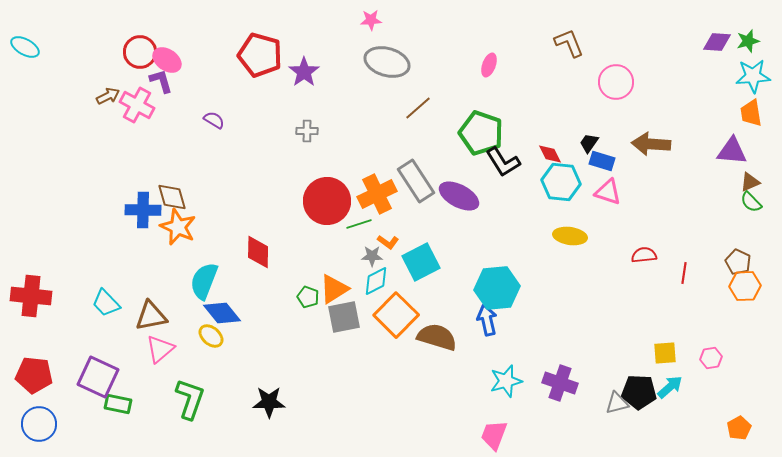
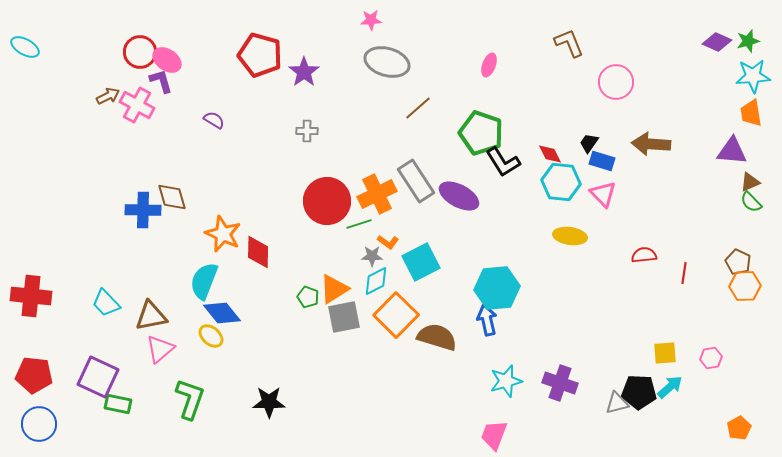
purple diamond at (717, 42): rotated 20 degrees clockwise
pink triangle at (608, 192): moved 5 px left, 2 px down; rotated 28 degrees clockwise
orange star at (178, 227): moved 45 px right, 7 px down
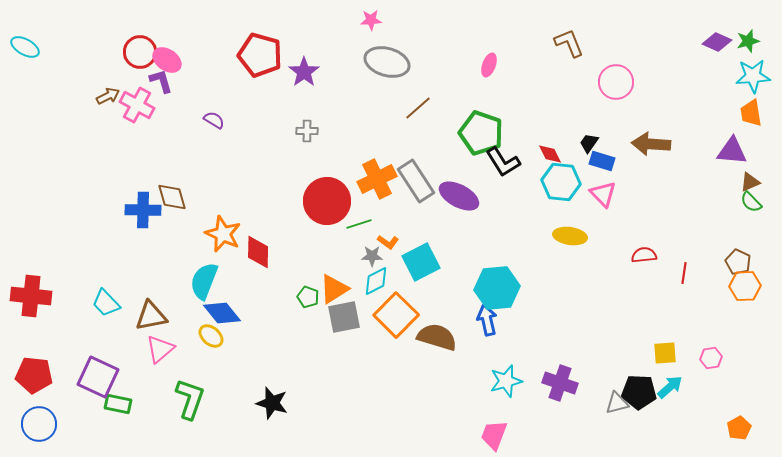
orange cross at (377, 194): moved 15 px up
black star at (269, 402): moved 3 px right, 1 px down; rotated 16 degrees clockwise
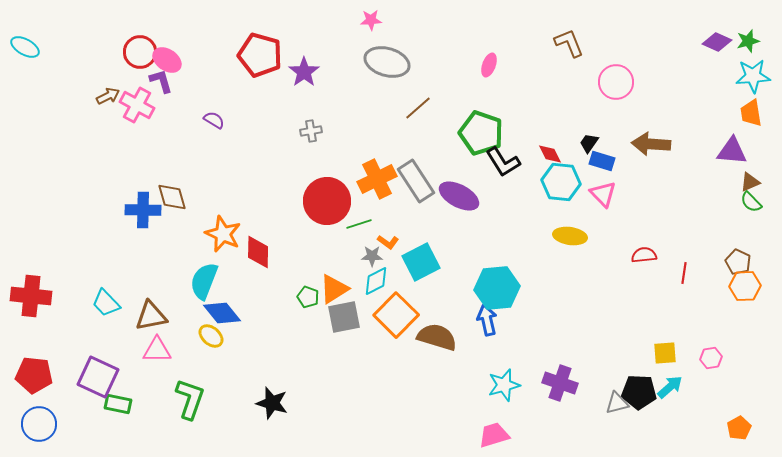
gray cross at (307, 131): moved 4 px right; rotated 10 degrees counterclockwise
pink triangle at (160, 349): moved 3 px left, 1 px down; rotated 40 degrees clockwise
cyan star at (506, 381): moved 2 px left, 4 px down
pink trapezoid at (494, 435): rotated 52 degrees clockwise
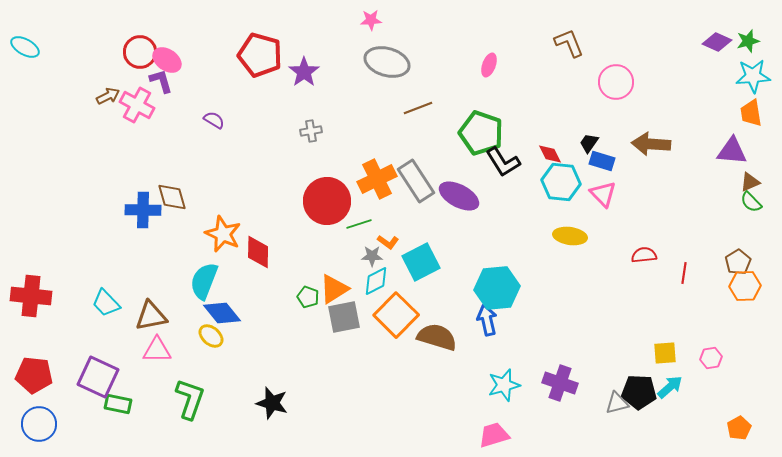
brown line at (418, 108): rotated 20 degrees clockwise
brown pentagon at (738, 262): rotated 15 degrees clockwise
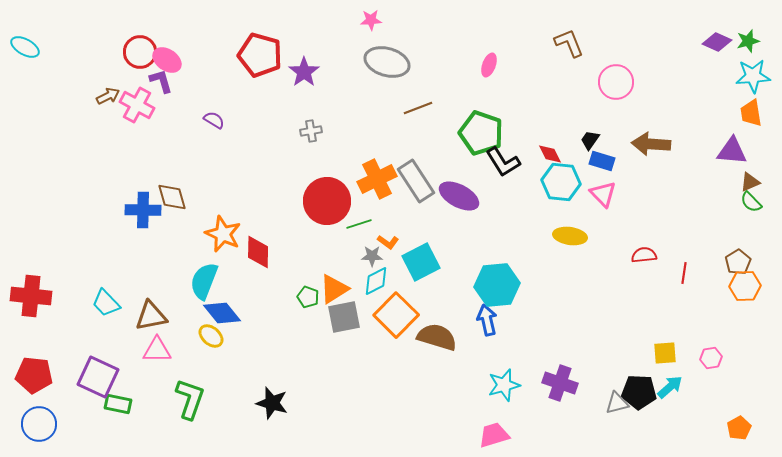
black trapezoid at (589, 143): moved 1 px right, 3 px up
cyan hexagon at (497, 288): moved 3 px up
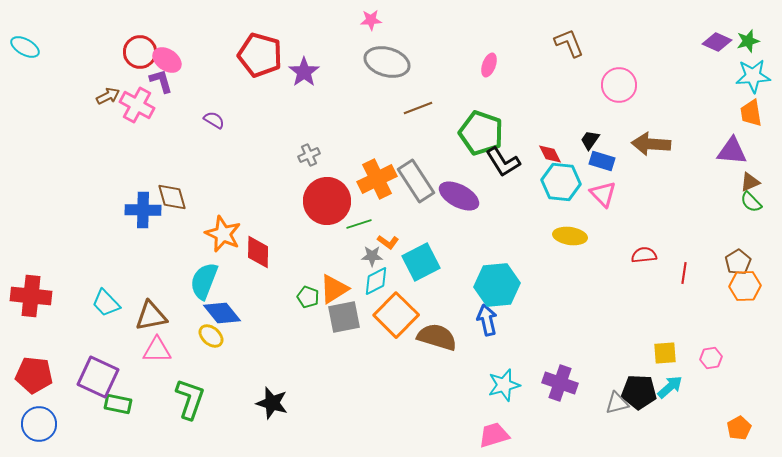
pink circle at (616, 82): moved 3 px right, 3 px down
gray cross at (311, 131): moved 2 px left, 24 px down; rotated 15 degrees counterclockwise
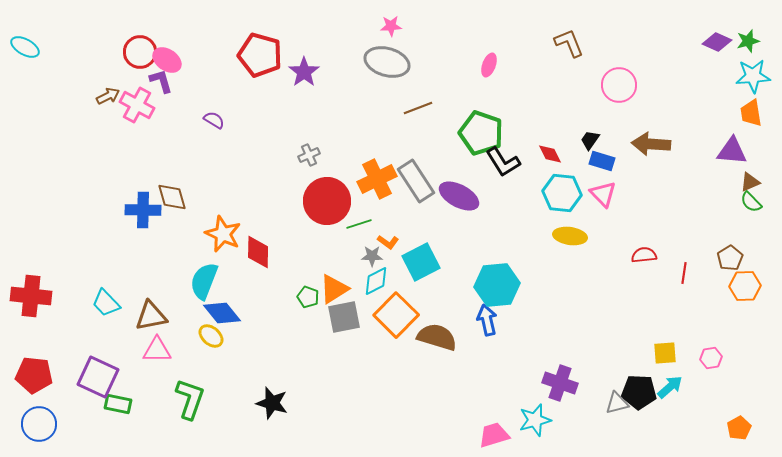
pink star at (371, 20): moved 20 px right, 6 px down
cyan hexagon at (561, 182): moved 1 px right, 11 px down
brown pentagon at (738, 262): moved 8 px left, 4 px up
cyan star at (504, 385): moved 31 px right, 35 px down
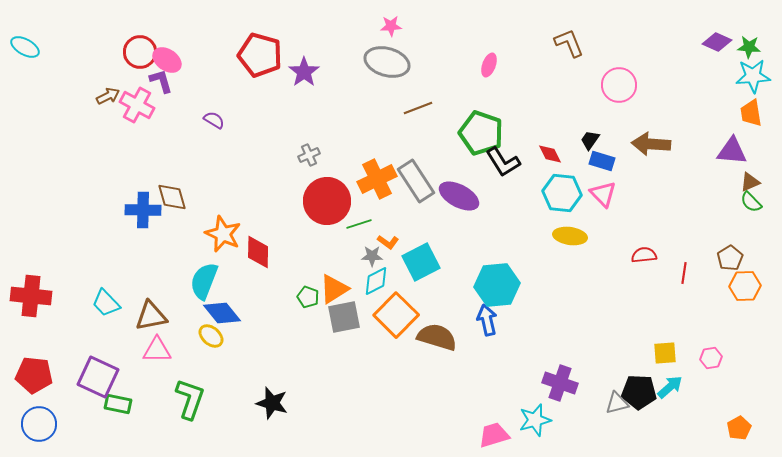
green star at (748, 41): moved 1 px right, 6 px down; rotated 20 degrees clockwise
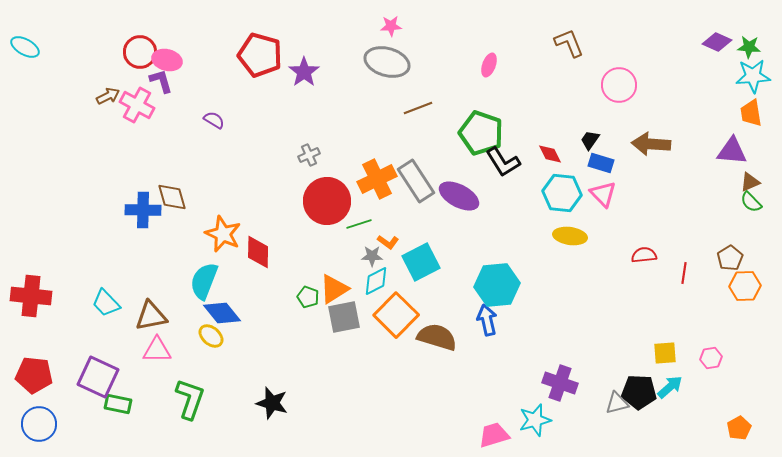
pink ellipse at (167, 60): rotated 20 degrees counterclockwise
blue rectangle at (602, 161): moved 1 px left, 2 px down
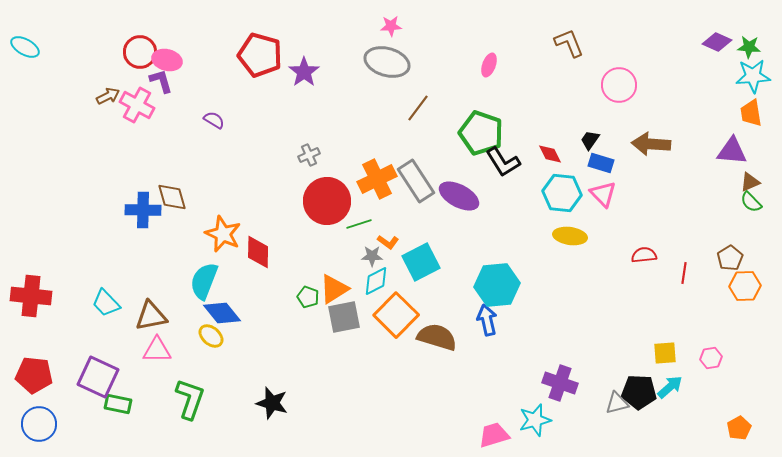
brown line at (418, 108): rotated 32 degrees counterclockwise
